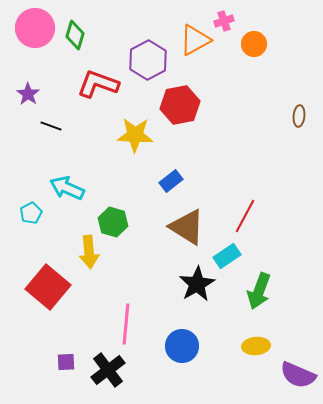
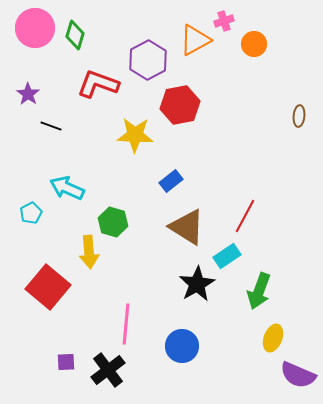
yellow ellipse: moved 17 px right, 8 px up; rotated 64 degrees counterclockwise
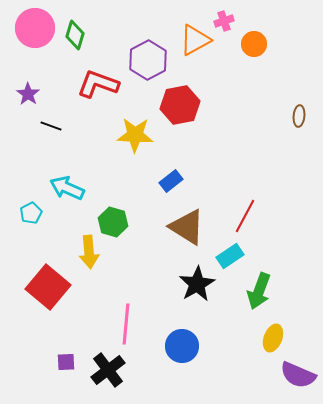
cyan rectangle: moved 3 px right
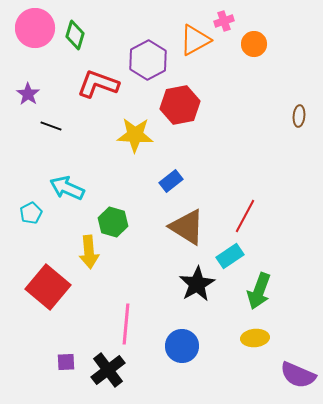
yellow ellipse: moved 18 px left; rotated 64 degrees clockwise
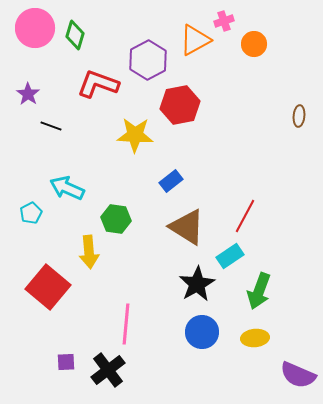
green hexagon: moved 3 px right, 3 px up; rotated 8 degrees counterclockwise
blue circle: moved 20 px right, 14 px up
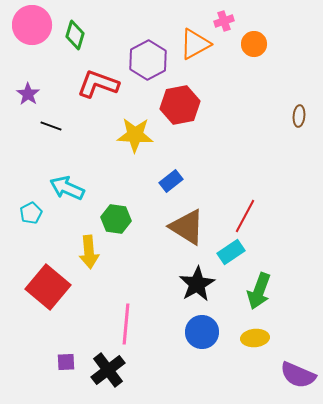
pink circle: moved 3 px left, 3 px up
orange triangle: moved 4 px down
cyan rectangle: moved 1 px right, 4 px up
